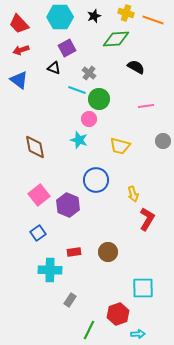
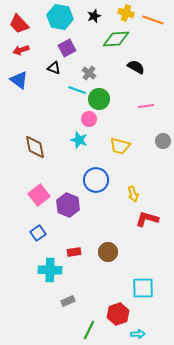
cyan hexagon: rotated 10 degrees clockwise
red L-shape: rotated 105 degrees counterclockwise
gray rectangle: moved 2 px left, 1 px down; rotated 32 degrees clockwise
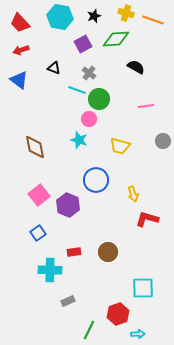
red trapezoid: moved 1 px right, 1 px up
purple square: moved 16 px right, 4 px up
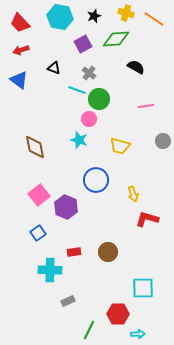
orange line: moved 1 px right, 1 px up; rotated 15 degrees clockwise
purple hexagon: moved 2 px left, 2 px down
red hexagon: rotated 20 degrees clockwise
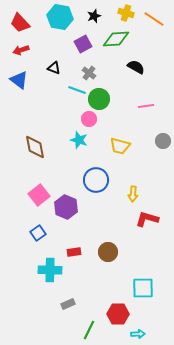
yellow arrow: rotated 21 degrees clockwise
gray rectangle: moved 3 px down
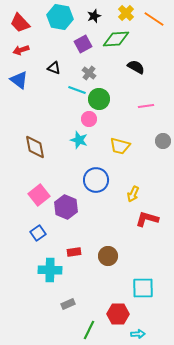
yellow cross: rotated 28 degrees clockwise
yellow arrow: rotated 21 degrees clockwise
brown circle: moved 4 px down
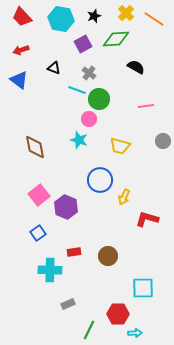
cyan hexagon: moved 1 px right, 2 px down
red trapezoid: moved 2 px right, 6 px up
blue circle: moved 4 px right
yellow arrow: moved 9 px left, 3 px down
cyan arrow: moved 3 px left, 1 px up
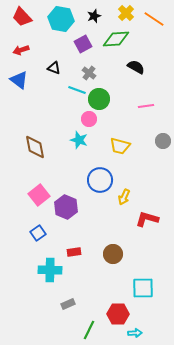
brown circle: moved 5 px right, 2 px up
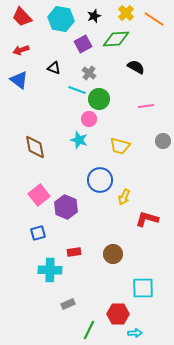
blue square: rotated 21 degrees clockwise
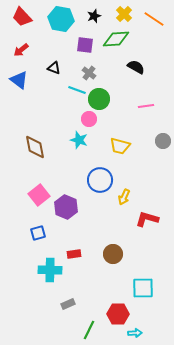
yellow cross: moved 2 px left, 1 px down
purple square: moved 2 px right, 1 px down; rotated 36 degrees clockwise
red arrow: rotated 21 degrees counterclockwise
red rectangle: moved 2 px down
